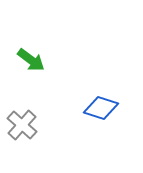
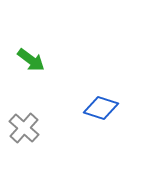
gray cross: moved 2 px right, 3 px down
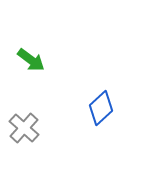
blue diamond: rotated 60 degrees counterclockwise
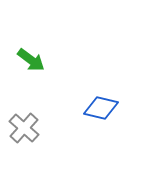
blue diamond: rotated 56 degrees clockwise
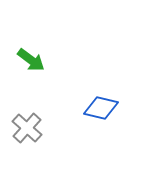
gray cross: moved 3 px right
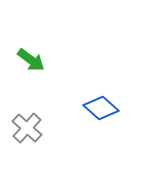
blue diamond: rotated 28 degrees clockwise
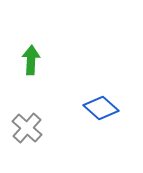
green arrow: rotated 124 degrees counterclockwise
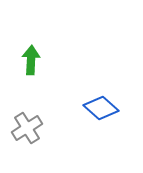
gray cross: rotated 16 degrees clockwise
